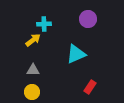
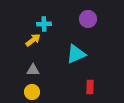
red rectangle: rotated 32 degrees counterclockwise
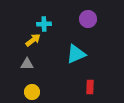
gray triangle: moved 6 px left, 6 px up
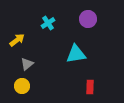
cyan cross: moved 4 px right, 1 px up; rotated 32 degrees counterclockwise
yellow arrow: moved 16 px left
cyan triangle: rotated 15 degrees clockwise
gray triangle: rotated 40 degrees counterclockwise
yellow circle: moved 10 px left, 6 px up
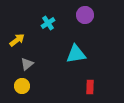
purple circle: moved 3 px left, 4 px up
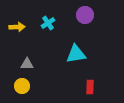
yellow arrow: moved 13 px up; rotated 35 degrees clockwise
gray triangle: rotated 40 degrees clockwise
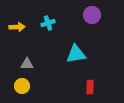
purple circle: moved 7 px right
cyan cross: rotated 16 degrees clockwise
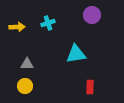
yellow circle: moved 3 px right
